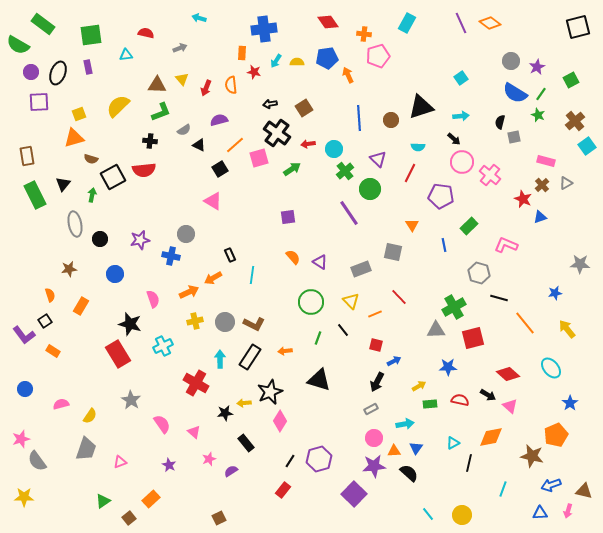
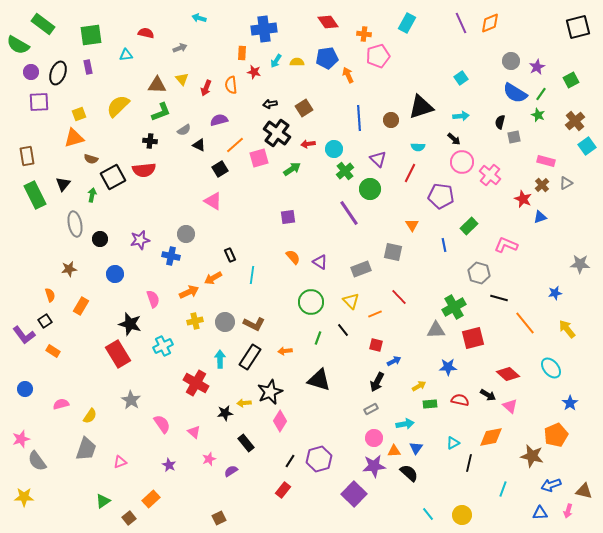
orange diamond at (490, 23): rotated 60 degrees counterclockwise
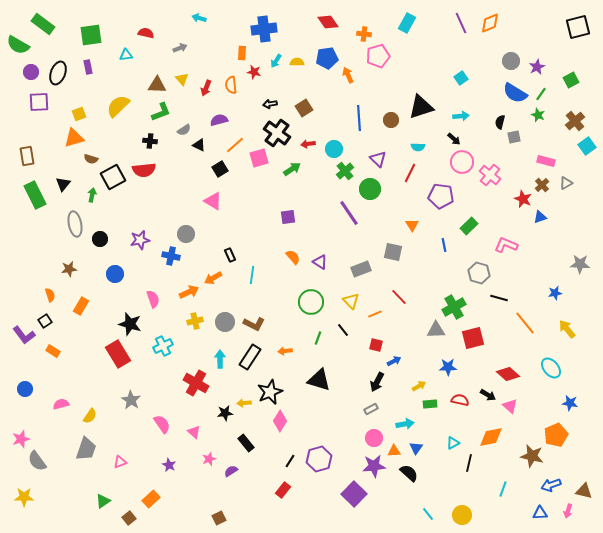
blue star at (570, 403): rotated 28 degrees counterclockwise
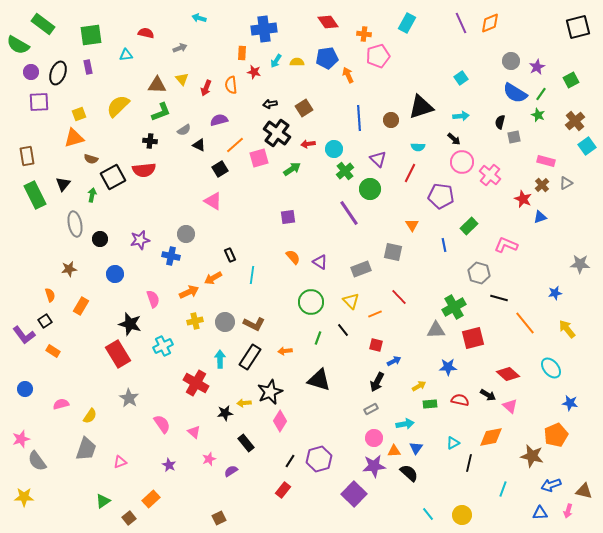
gray star at (131, 400): moved 2 px left, 2 px up
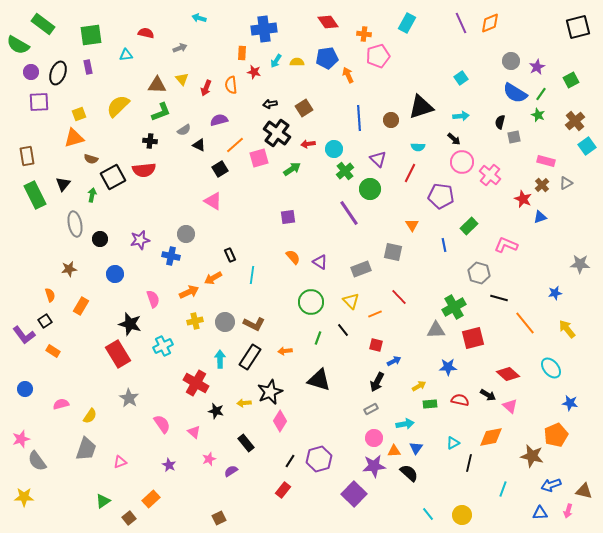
black star at (225, 413): moved 9 px left, 2 px up; rotated 21 degrees clockwise
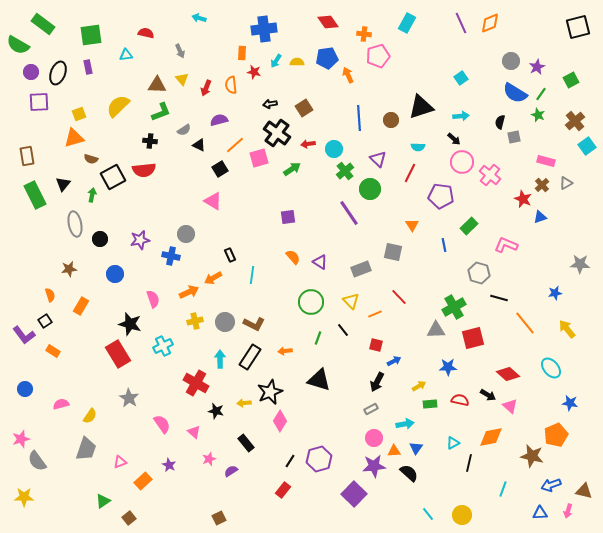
gray arrow at (180, 48): moved 3 px down; rotated 88 degrees clockwise
orange rectangle at (151, 499): moved 8 px left, 18 px up
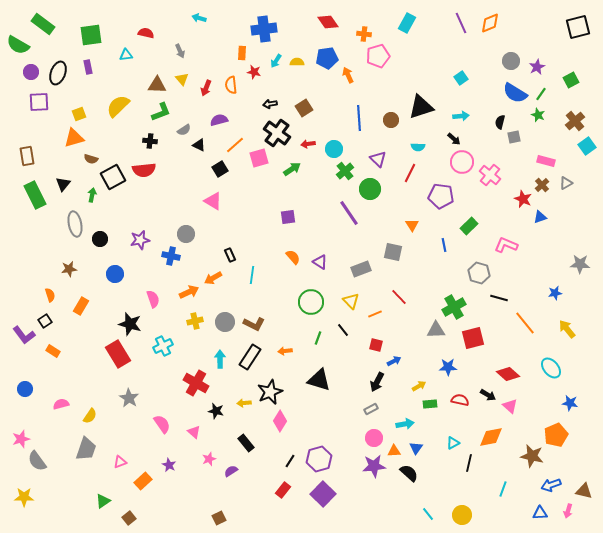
purple square at (354, 494): moved 31 px left
